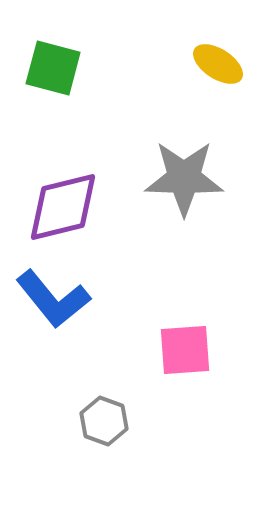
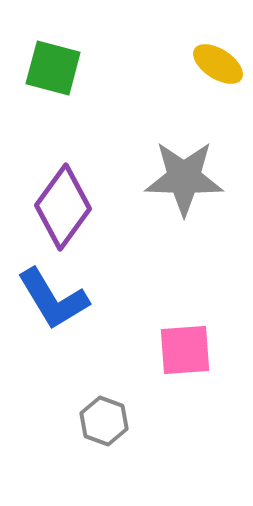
purple diamond: rotated 40 degrees counterclockwise
blue L-shape: rotated 8 degrees clockwise
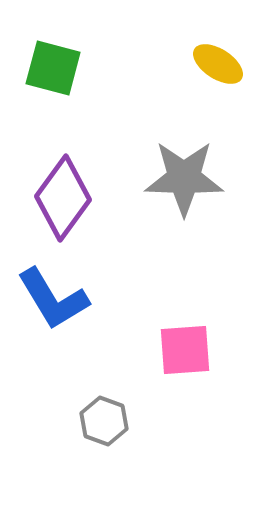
purple diamond: moved 9 px up
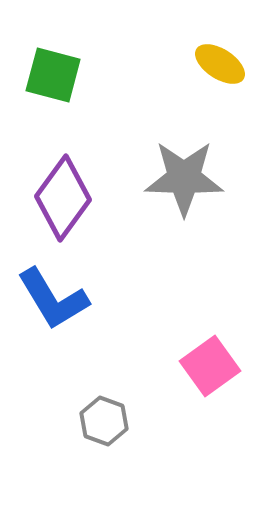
yellow ellipse: moved 2 px right
green square: moved 7 px down
pink square: moved 25 px right, 16 px down; rotated 32 degrees counterclockwise
